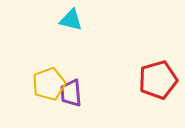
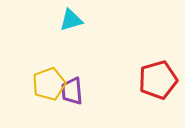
cyan triangle: rotated 30 degrees counterclockwise
purple trapezoid: moved 1 px right, 2 px up
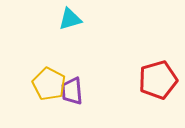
cyan triangle: moved 1 px left, 1 px up
yellow pentagon: rotated 24 degrees counterclockwise
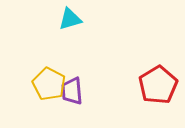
red pentagon: moved 5 px down; rotated 15 degrees counterclockwise
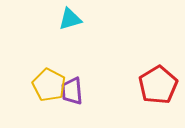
yellow pentagon: moved 1 px down
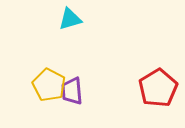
red pentagon: moved 3 px down
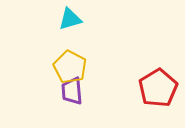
yellow pentagon: moved 21 px right, 18 px up
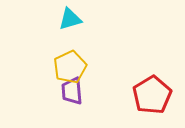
yellow pentagon: rotated 20 degrees clockwise
red pentagon: moved 6 px left, 7 px down
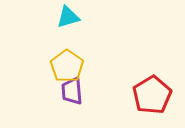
cyan triangle: moved 2 px left, 2 px up
yellow pentagon: moved 3 px left, 1 px up; rotated 12 degrees counterclockwise
